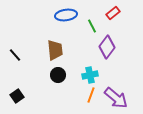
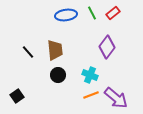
green line: moved 13 px up
black line: moved 13 px right, 3 px up
cyan cross: rotated 35 degrees clockwise
orange line: rotated 49 degrees clockwise
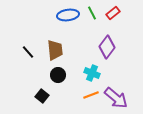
blue ellipse: moved 2 px right
cyan cross: moved 2 px right, 2 px up
black square: moved 25 px right; rotated 16 degrees counterclockwise
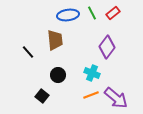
brown trapezoid: moved 10 px up
